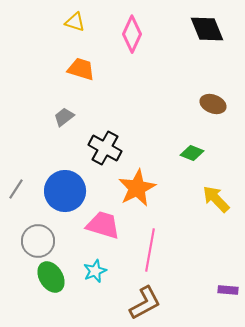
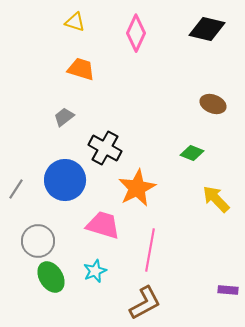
black diamond: rotated 54 degrees counterclockwise
pink diamond: moved 4 px right, 1 px up
blue circle: moved 11 px up
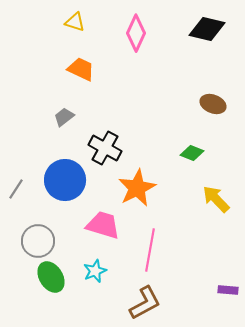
orange trapezoid: rotated 8 degrees clockwise
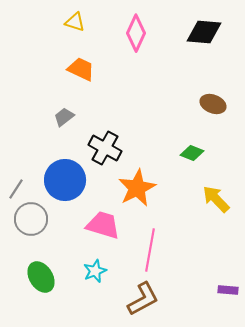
black diamond: moved 3 px left, 3 px down; rotated 9 degrees counterclockwise
gray circle: moved 7 px left, 22 px up
green ellipse: moved 10 px left
brown L-shape: moved 2 px left, 4 px up
